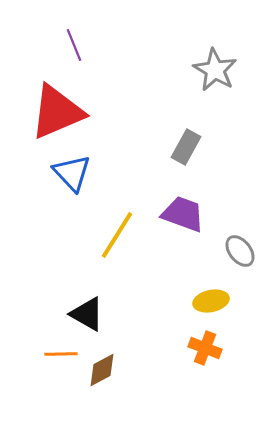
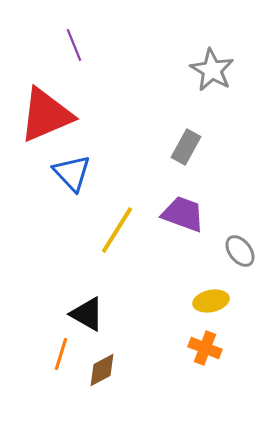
gray star: moved 3 px left
red triangle: moved 11 px left, 3 px down
yellow line: moved 5 px up
orange line: rotated 72 degrees counterclockwise
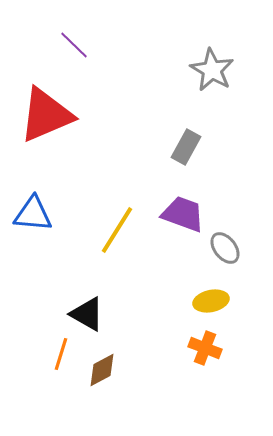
purple line: rotated 24 degrees counterclockwise
blue triangle: moved 39 px left, 41 px down; rotated 42 degrees counterclockwise
gray ellipse: moved 15 px left, 3 px up
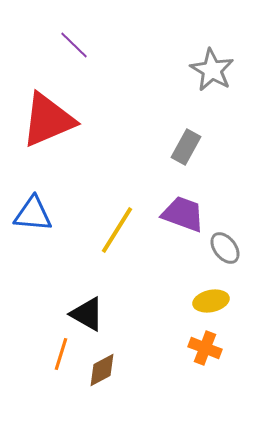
red triangle: moved 2 px right, 5 px down
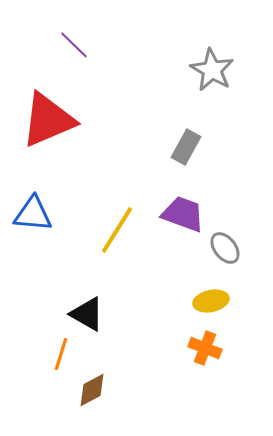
brown diamond: moved 10 px left, 20 px down
